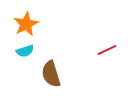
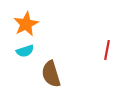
red line: rotated 54 degrees counterclockwise
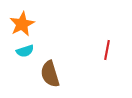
orange star: moved 4 px left
brown semicircle: moved 1 px left
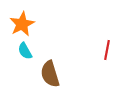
cyan semicircle: rotated 78 degrees clockwise
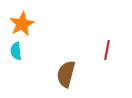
cyan semicircle: moved 9 px left; rotated 24 degrees clockwise
brown semicircle: moved 16 px right; rotated 32 degrees clockwise
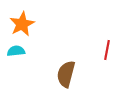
cyan semicircle: rotated 90 degrees clockwise
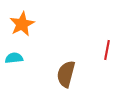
cyan semicircle: moved 2 px left, 7 px down
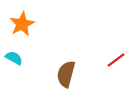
red line: moved 9 px right, 10 px down; rotated 42 degrees clockwise
cyan semicircle: rotated 36 degrees clockwise
